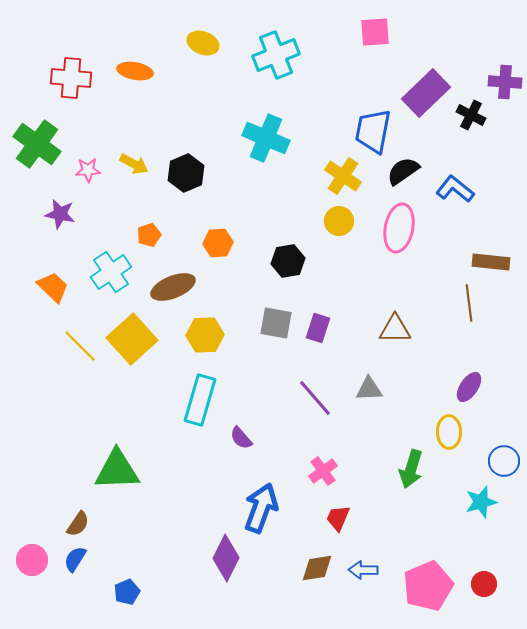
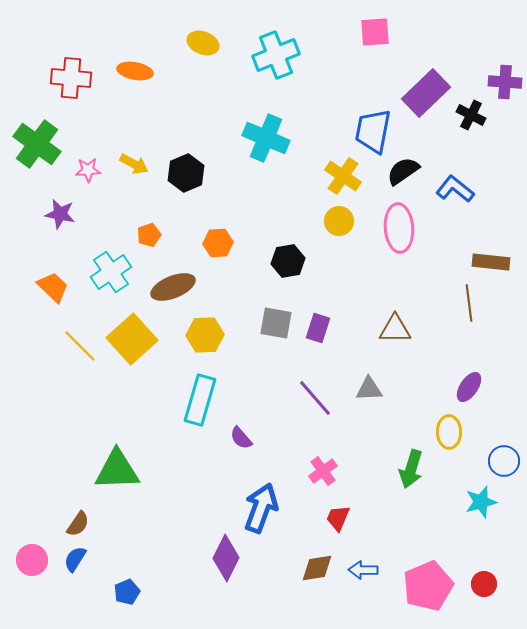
pink ellipse at (399, 228): rotated 15 degrees counterclockwise
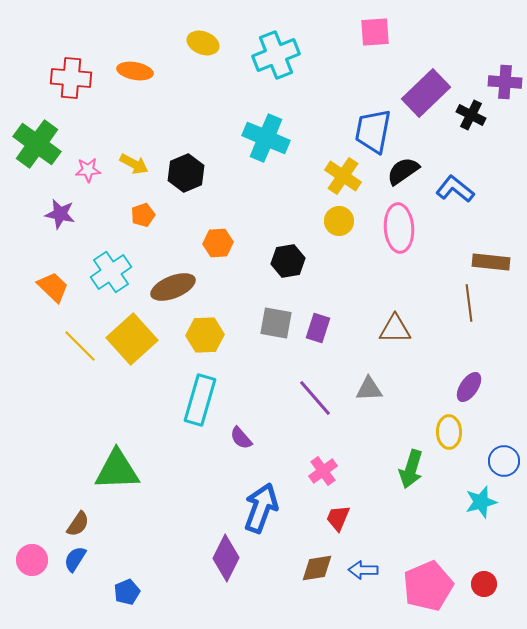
orange pentagon at (149, 235): moved 6 px left, 20 px up
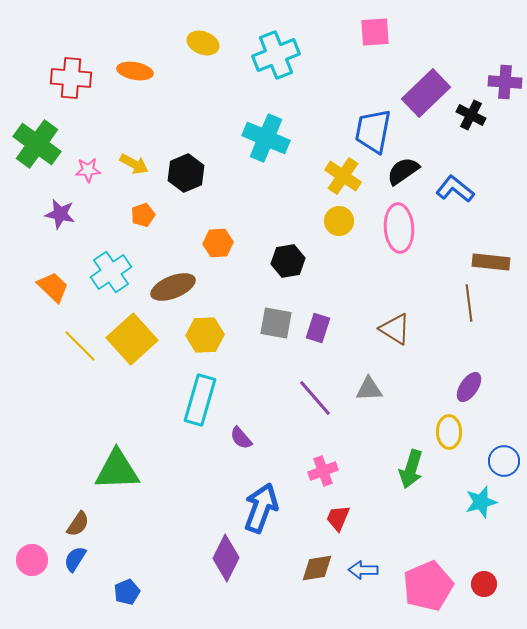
brown triangle at (395, 329): rotated 32 degrees clockwise
pink cross at (323, 471): rotated 16 degrees clockwise
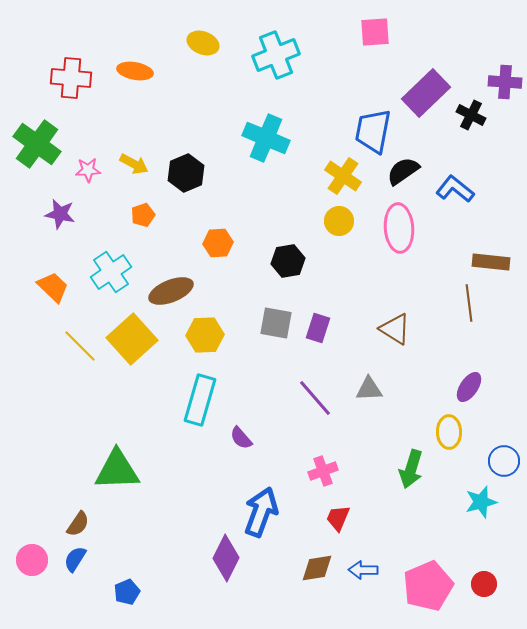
brown ellipse at (173, 287): moved 2 px left, 4 px down
blue arrow at (261, 508): moved 4 px down
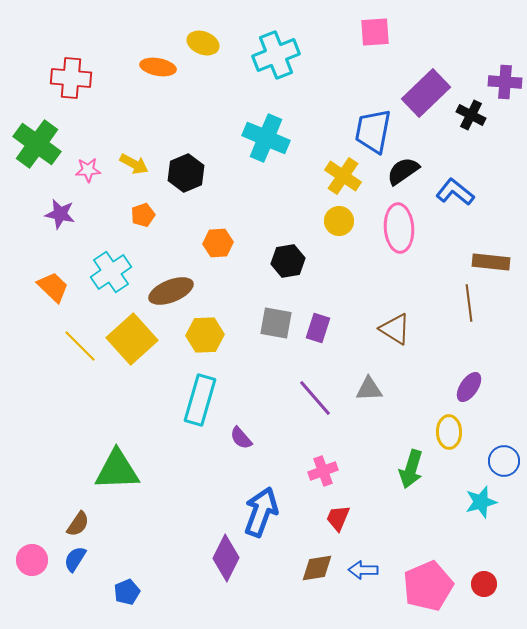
orange ellipse at (135, 71): moved 23 px right, 4 px up
blue L-shape at (455, 189): moved 3 px down
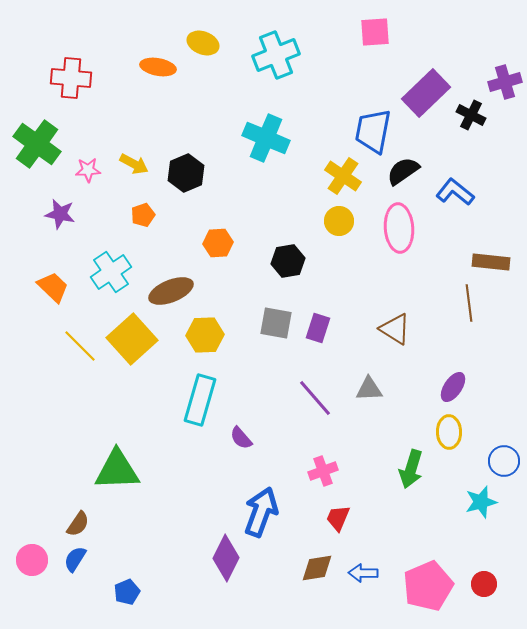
purple cross at (505, 82): rotated 20 degrees counterclockwise
purple ellipse at (469, 387): moved 16 px left
blue arrow at (363, 570): moved 3 px down
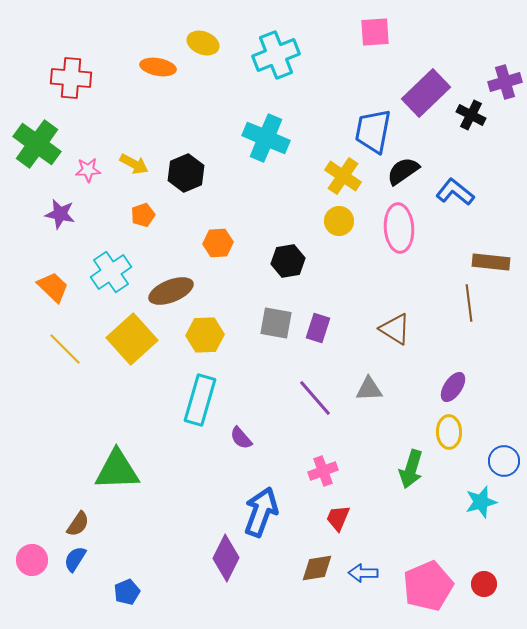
yellow line at (80, 346): moved 15 px left, 3 px down
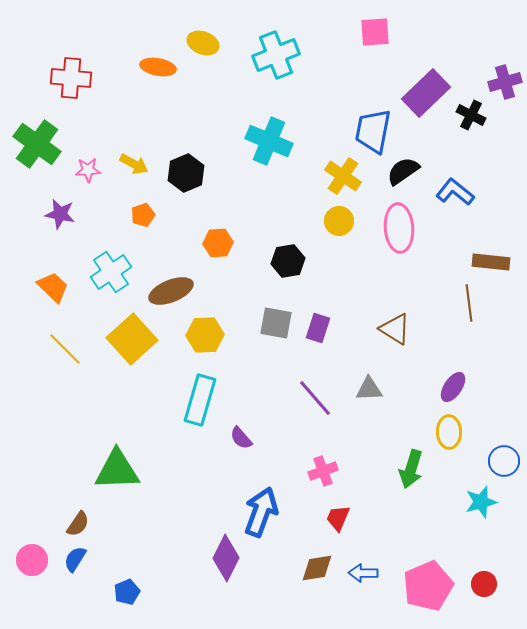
cyan cross at (266, 138): moved 3 px right, 3 px down
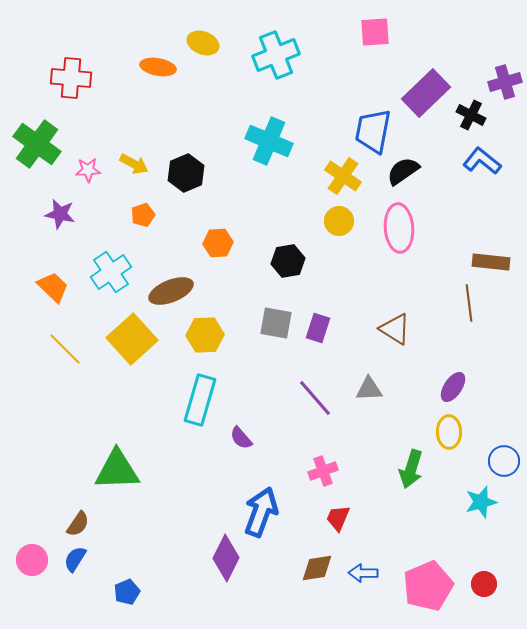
blue L-shape at (455, 192): moved 27 px right, 31 px up
